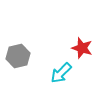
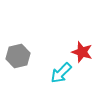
red star: moved 4 px down
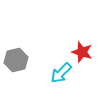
gray hexagon: moved 2 px left, 4 px down
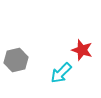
red star: moved 2 px up
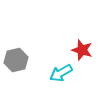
cyan arrow: rotated 15 degrees clockwise
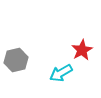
red star: rotated 25 degrees clockwise
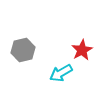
gray hexagon: moved 7 px right, 10 px up
